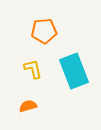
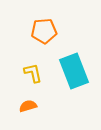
yellow L-shape: moved 4 px down
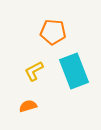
orange pentagon: moved 9 px right, 1 px down; rotated 10 degrees clockwise
yellow L-shape: moved 1 px right, 2 px up; rotated 105 degrees counterclockwise
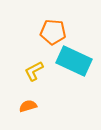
cyan rectangle: moved 10 px up; rotated 44 degrees counterclockwise
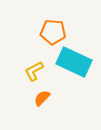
cyan rectangle: moved 1 px down
orange semicircle: moved 14 px right, 8 px up; rotated 30 degrees counterclockwise
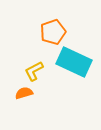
orange pentagon: rotated 25 degrees counterclockwise
orange semicircle: moved 18 px left, 5 px up; rotated 30 degrees clockwise
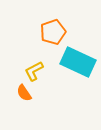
cyan rectangle: moved 4 px right
orange semicircle: rotated 108 degrees counterclockwise
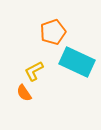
cyan rectangle: moved 1 px left
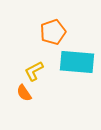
cyan rectangle: rotated 20 degrees counterclockwise
